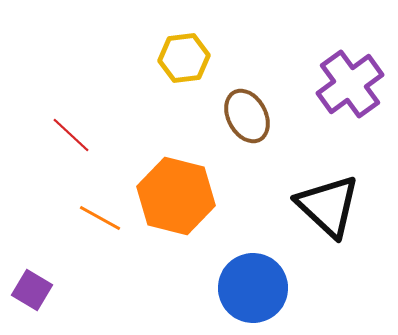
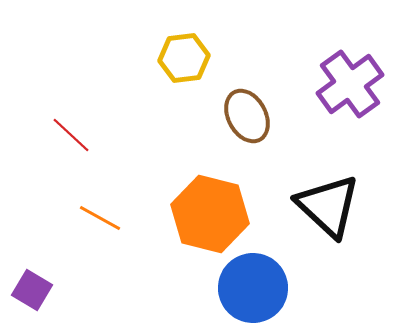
orange hexagon: moved 34 px right, 18 px down
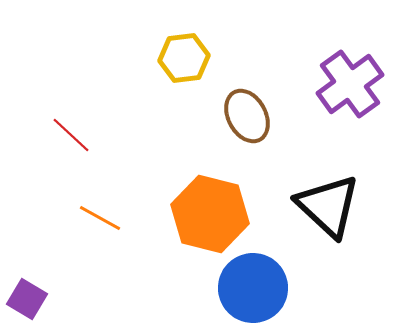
purple square: moved 5 px left, 9 px down
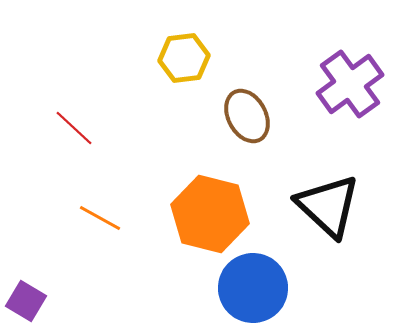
red line: moved 3 px right, 7 px up
purple square: moved 1 px left, 2 px down
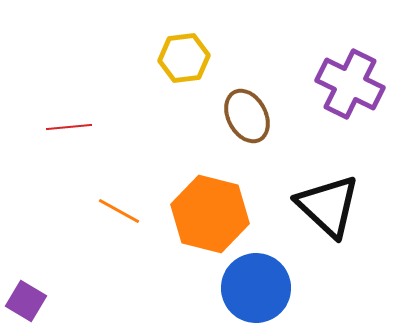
purple cross: rotated 28 degrees counterclockwise
red line: moved 5 px left, 1 px up; rotated 48 degrees counterclockwise
orange line: moved 19 px right, 7 px up
blue circle: moved 3 px right
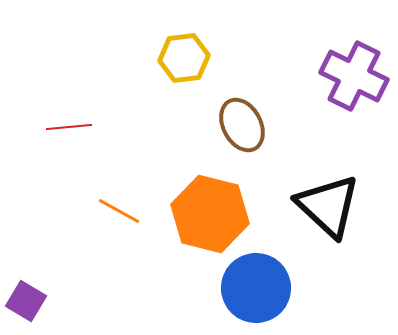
purple cross: moved 4 px right, 8 px up
brown ellipse: moved 5 px left, 9 px down
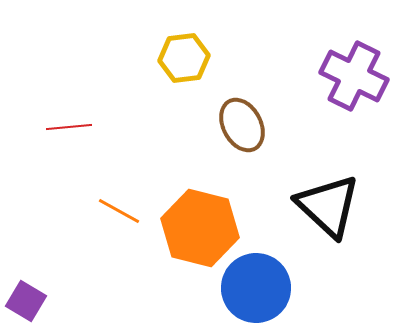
orange hexagon: moved 10 px left, 14 px down
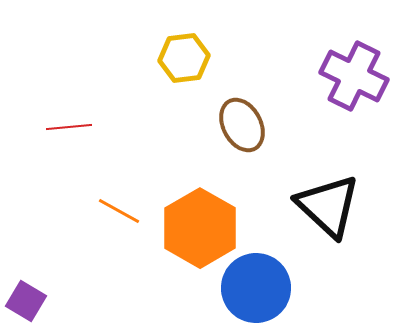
orange hexagon: rotated 16 degrees clockwise
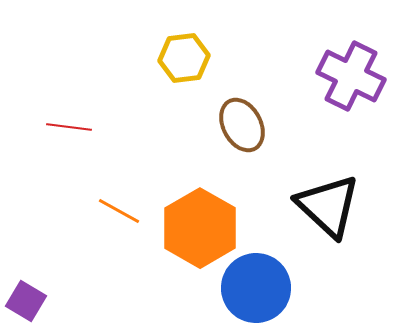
purple cross: moved 3 px left
red line: rotated 12 degrees clockwise
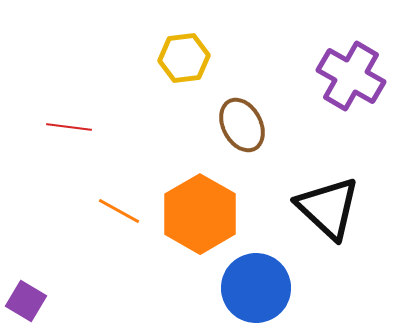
purple cross: rotated 4 degrees clockwise
black triangle: moved 2 px down
orange hexagon: moved 14 px up
